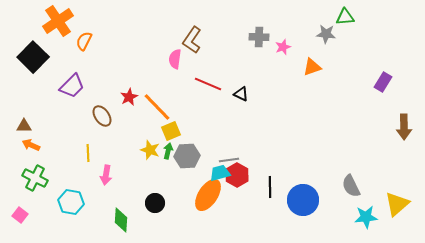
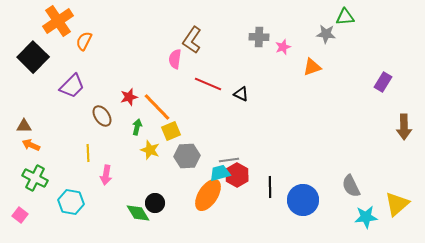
red star: rotated 12 degrees clockwise
green arrow: moved 31 px left, 24 px up
green diamond: moved 17 px right, 7 px up; rotated 35 degrees counterclockwise
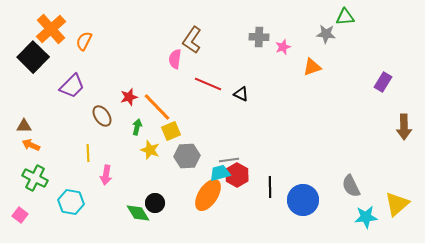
orange cross: moved 7 px left, 8 px down; rotated 8 degrees counterclockwise
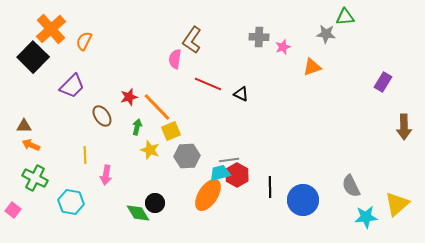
yellow line: moved 3 px left, 2 px down
pink square: moved 7 px left, 5 px up
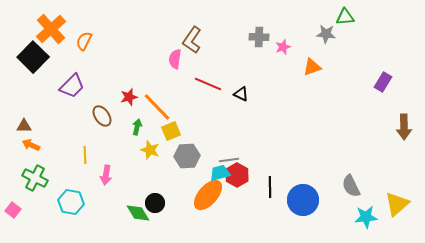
orange ellipse: rotated 8 degrees clockwise
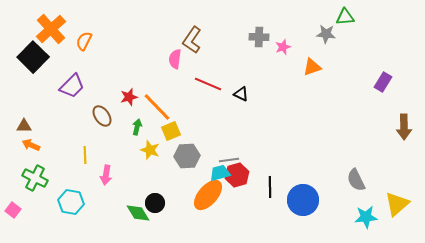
red hexagon: rotated 15 degrees clockwise
gray semicircle: moved 5 px right, 6 px up
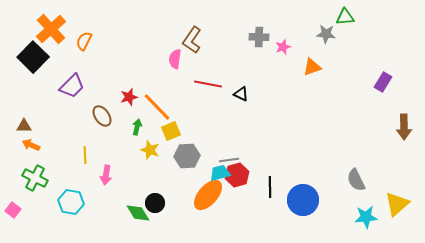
red line: rotated 12 degrees counterclockwise
